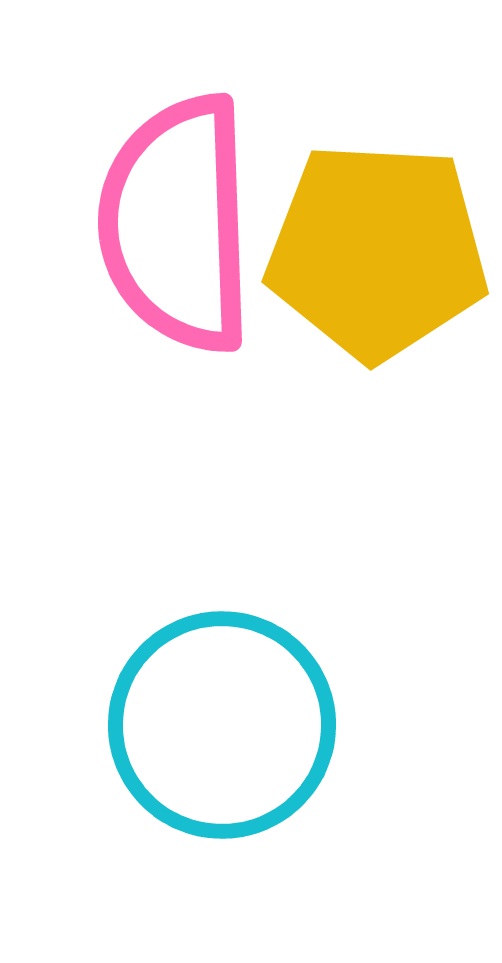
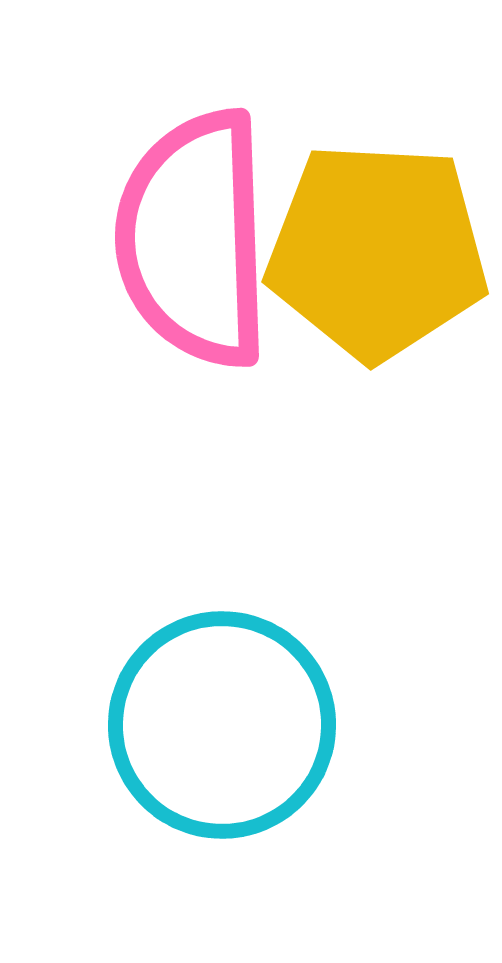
pink semicircle: moved 17 px right, 15 px down
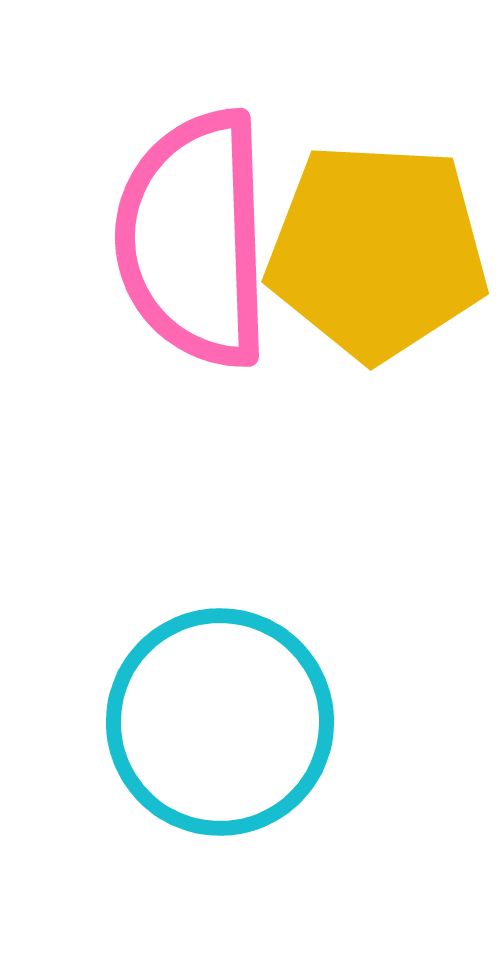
cyan circle: moved 2 px left, 3 px up
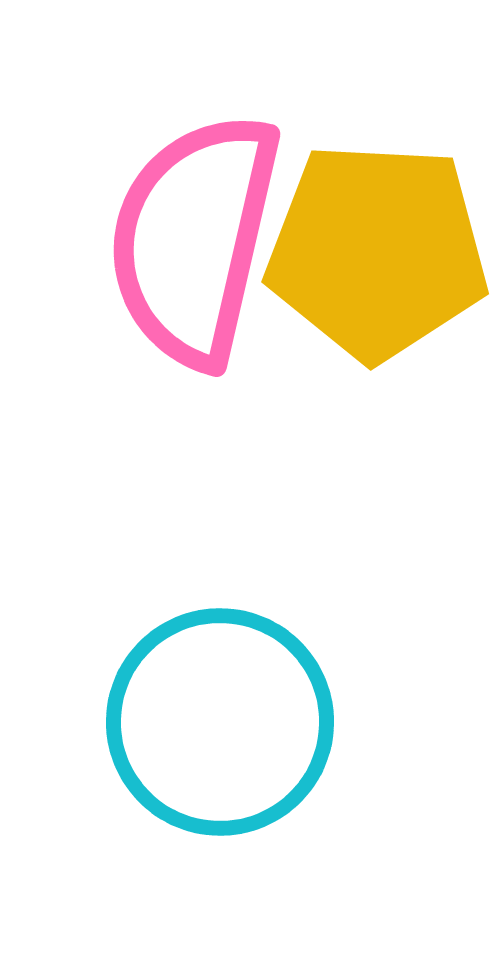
pink semicircle: rotated 15 degrees clockwise
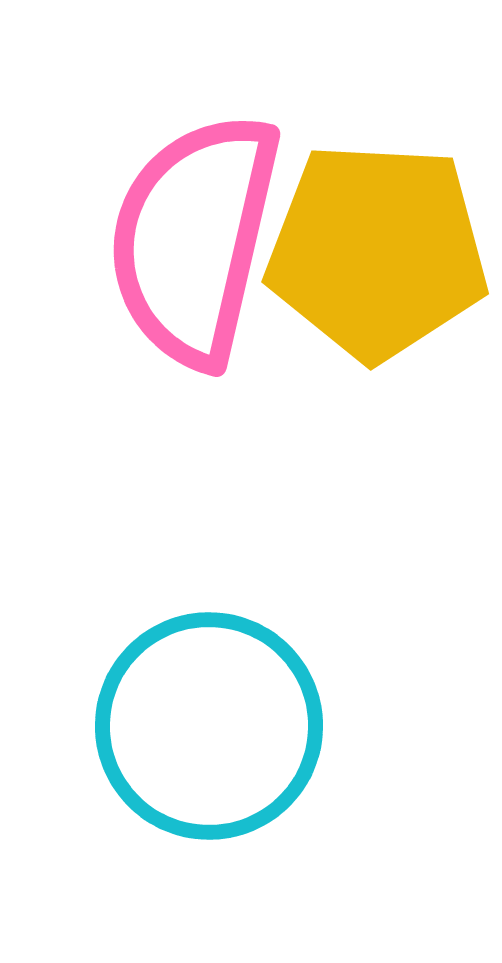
cyan circle: moved 11 px left, 4 px down
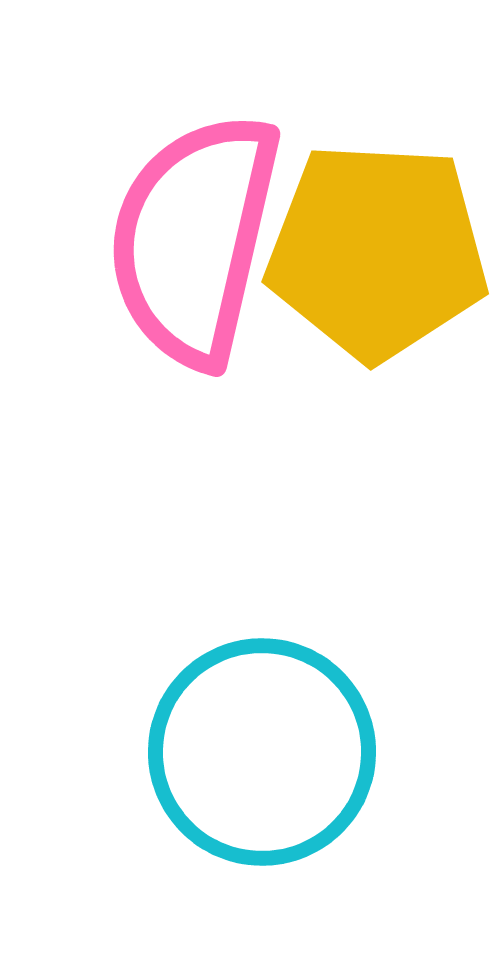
cyan circle: moved 53 px right, 26 px down
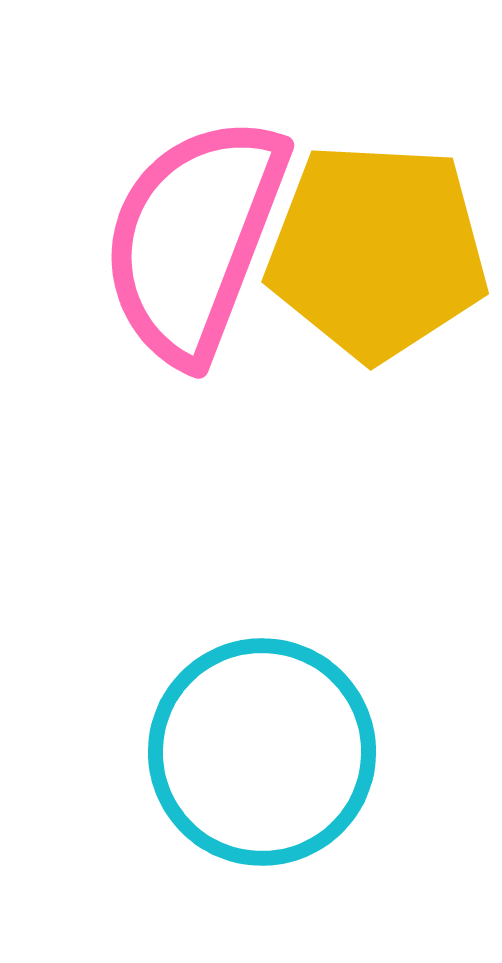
pink semicircle: rotated 8 degrees clockwise
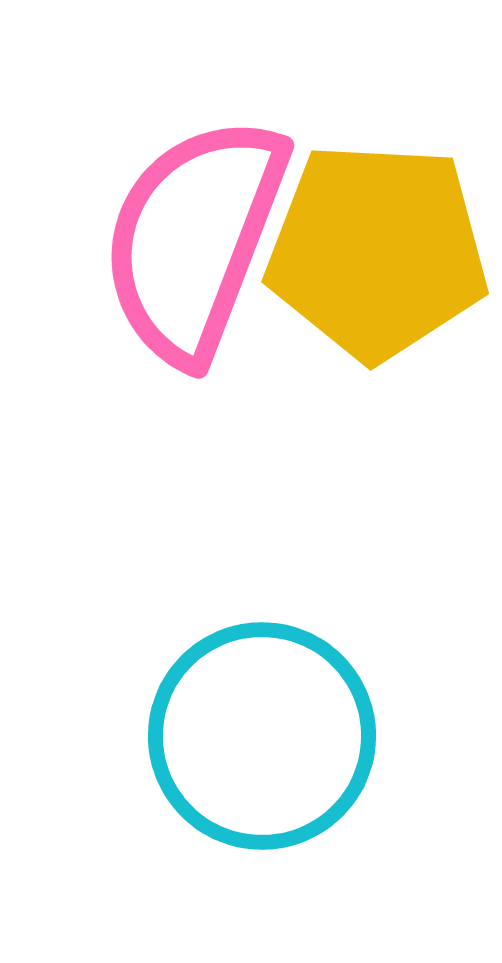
cyan circle: moved 16 px up
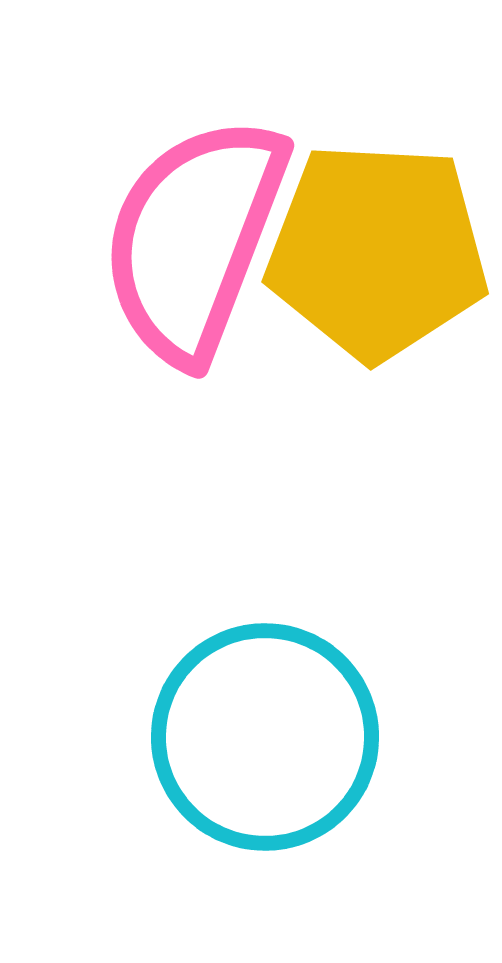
cyan circle: moved 3 px right, 1 px down
